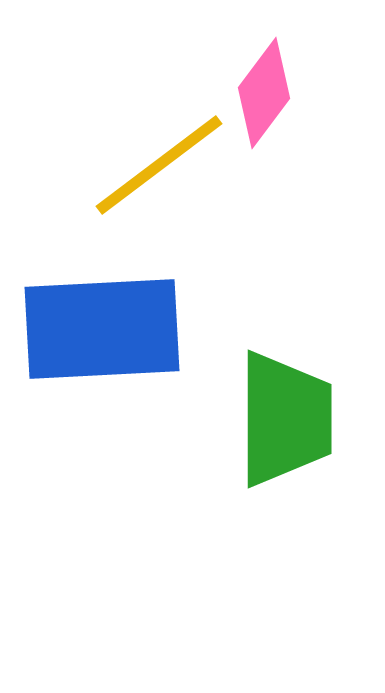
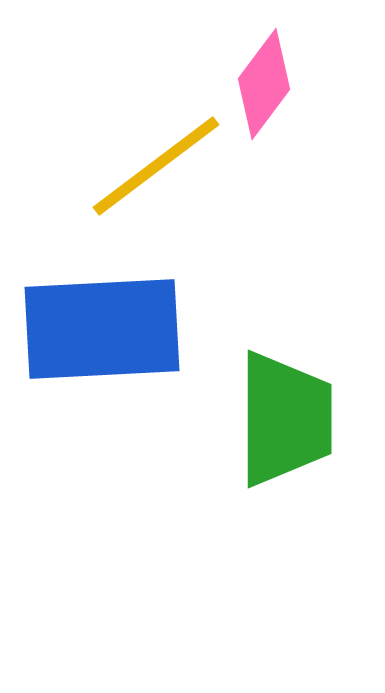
pink diamond: moved 9 px up
yellow line: moved 3 px left, 1 px down
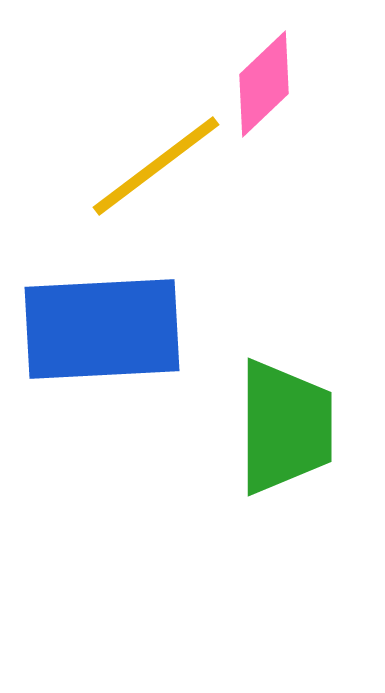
pink diamond: rotated 10 degrees clockwise
green trapezoid: moved 8 px down
